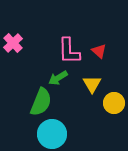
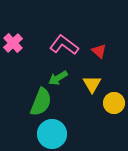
pink L-shape: moved 5 px left, 6 px up; rotated 128 degrees clockwise
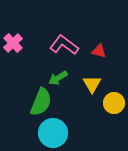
red triangle: rotated 28 degrees counterclockwise
cyan circle: moved 1 px right, 1 px up
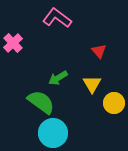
pink L-shape: moved 7 px left, 27 px up
red triangle: rotated 35 degrees clockwise
green semicircle: rotated 76 degrees counterclockwise
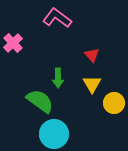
red triangle: moved 7 px left, 4 px down
green arrow: rotated 60 degrees counterclockwise
green semicircle: moved 1 px left, 1 px up
cyan circle: moved 1 px right, 1 px down
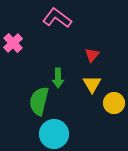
red triangle: rotated 21 degrees clockwise
green semicircle: moved 1 px left; rotated 112 degrees counterclockwise
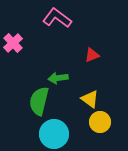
red triangle: rotated 28 degrees clockwise
green arrow: rotated 84 degrees clockwise
yellow triangle: moved 2 px left, 15 px down; rotated 24 degrees counterclockwise
yellow circle: moved 14 px left, 19 px down
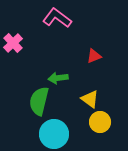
red triangle: moved 2 px right, 1 px down
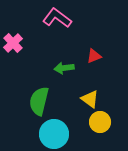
green arrow: moved 6 px right, 10 px up
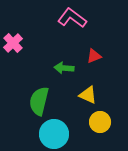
pink L-shape: moved 15 px right
green arrow: rotated 12 degrees clockwise
yellow triangle: moved 2 px left, 4 px up; rotated 12 degrees counterclockwise
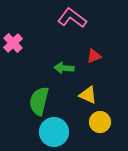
cyan circle: moved 2 px up
